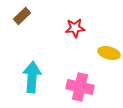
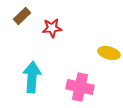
red star: moved 23 px left
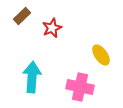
red star: rotated 18 degrees counterclockwise
yellow ellipse: moved 8 px left, 2 px down; rotated 40 degrees clockwise
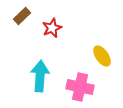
yellow ellipse: moved 1 px right, 1 px down
cyan arrow: moved 8 px right, 1 px up
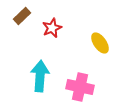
yellow ellipse: moved 2 px left, 13 px up
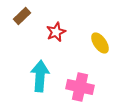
red star: moved 4 px right, 4 px down
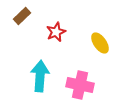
pink cross: moved 2 px up
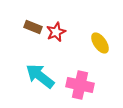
brown rectangle: moved 11 px right, 11 px down; rotated 66 degrees clockwise
cyan arrow: rotated 56 degrees counterclockwise
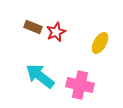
yellow ellipse: rotated 65 degrees clockwise
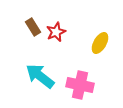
brown rectangle: rotated 36 degrees clockwise
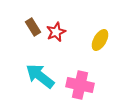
yellow ellipse: moved 3 px up
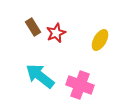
red star: moved 1 px down
pink cross: rotated 8 degrees clockwise
